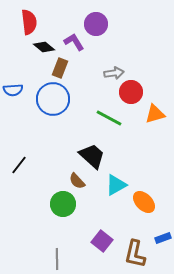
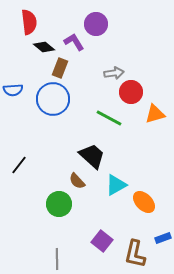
green circle: moved 4 px left
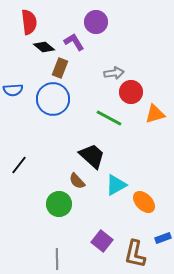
purple circle: moved 2 px up
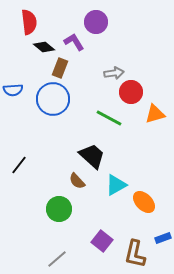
green circle: moved 5 px down
gray line: rotated 50 degrees clockwise
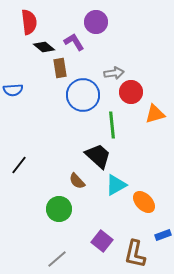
brown rectangle: rotated 30 degrees counterclockwise
blue circle: moved 30 px right, 4 px up
green line: moved 3 px right, 7 px down; rotated 56 degrees clockwise
black trapezoid: moved 6 px right
blue rectangle: moved 3 px up
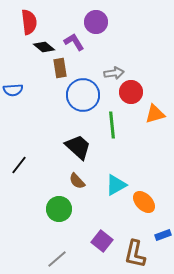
black trapezoid: moved 20 px left, 9 px up
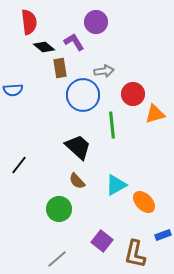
gray arrow: moved 10 px left, 2 px up
red circle: moved 2 px right, 2 px down
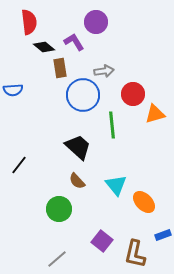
cyan triangle: rotated 40 degrees counterclockwise
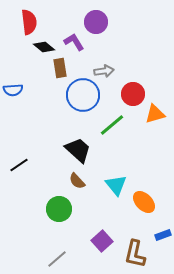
green line: rotated 56 degrees clockwise
black trapezoid: moved 3 px down
black line: rotated 18 degrees clockwise
purple square: rotated 10 degrees clockwise
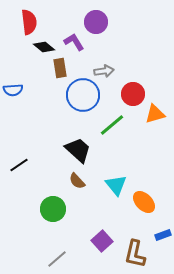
green circle: moved 6 px left
